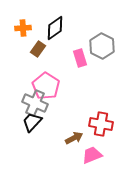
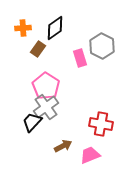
gray cross: moved 11 px right, 4 px down; rotated 30 degrees clockwise
brown arrow: moved 11 px left, 8 px down
pink trapezoid: moved 2 px left
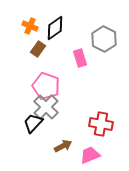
orange cross: moved 7 px right, 2 px up; rotated 28 degrees clockwise
gray hexagon: moved 2 px right, 7 px up
pink pentagon: rotated 12 degrees counterclockwise
gray cross: rotated 10 degrees counterclockwise
black trapezoid: moved 1 px right, 1 px down
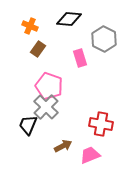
black diamond: moved 14 px right, 9 px up; rotated 40 degrees clockwise
pink pentagon: moved 3 px right
black trapezoid: moved 5 px left, 2 px down; rotated 20 degrees counterclockwise
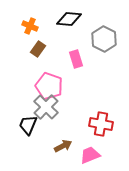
pink rectangle: moved 4 px left, 1 px down
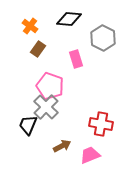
orange cross: rotated 14 degrees clockwise
gray hexagon: moved 1 px left, 1 px up
pink pentagon: moved 1 px right
brown arrow: moved 1 px left
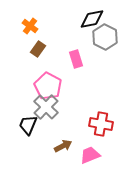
black diamond: moved 23 px right; rotated 15 degrees counterclockwise
gray hexagon: moved 2 px right, 1 px up
pink pentagon: moved 2 px left; rotated 8 degrees clockwise
brown arrow: moved 1 px right
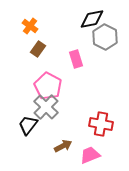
black trapezoid: rotated 15 degrees clockwise
